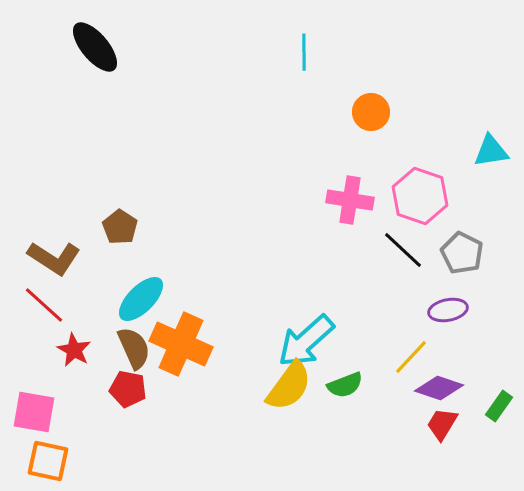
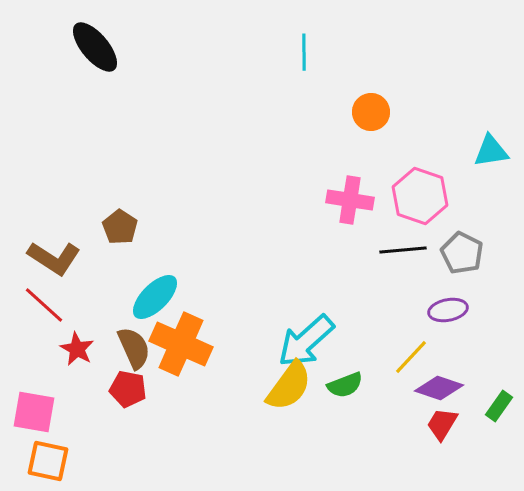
black line: rotated 48 degrees counterclockwise
cyan ellipse: moved 14 px right, 2 px up
red star: moved 3 px right, 1 px up
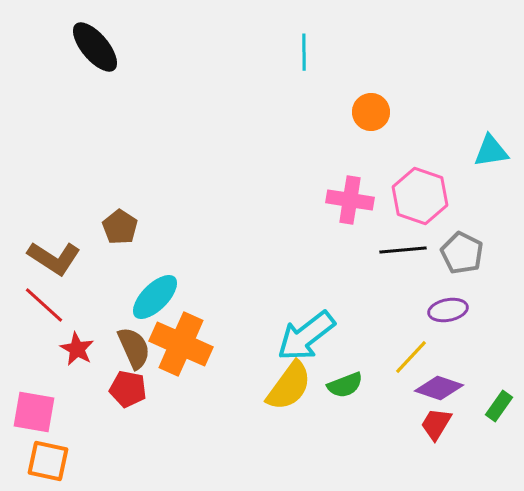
cyan arrow: moved 5 px up; rotated 4 degrees clockwise
red trapezoid: moved 6 px left
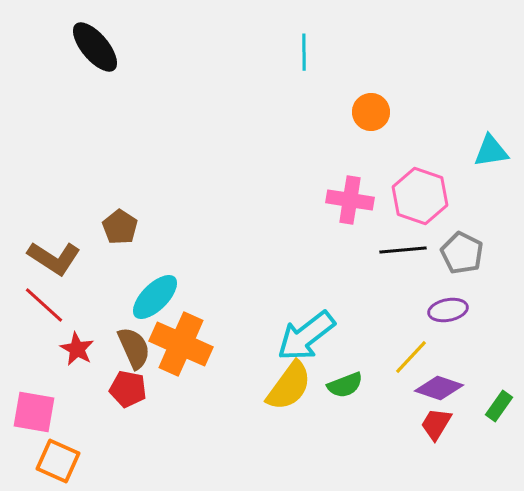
orange square: moved 10 px right; rotated 12 degrees clockwise
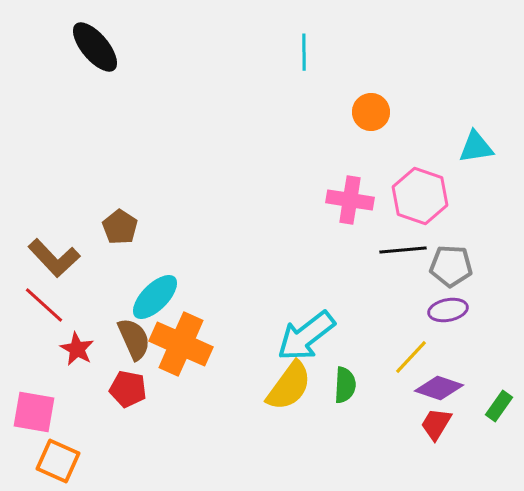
cyan triangle: moved 15 px left, 4 px up
gray pentagon: moved 11 px left, 13 px down; rotated 24 degrees counterclockwise
brown L-shape: rotated 14 degrees clockwise
brown semicircle: moved 9 px up
green semicircle: rotated 66 degrees counterclockwise
